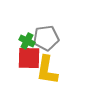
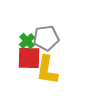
green cross: rotated 21 degrees clockwise
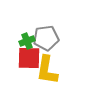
green cross: rotated 21 degrees clockwise
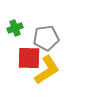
green cross: moved 12 px left, 13 px up
yellow L-shape: rotated 132 degrees counterclockwise
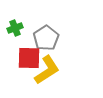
gray pentagon: rotated 25 degrees counterclockwise
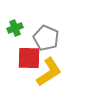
gray pentagon: rotated 15 degrees counterclockwise
yellow L-shape: moved 2 px right, 2 px down
